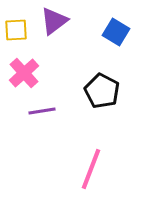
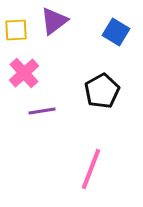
black pentagon: rotated 16 degrees clockwise
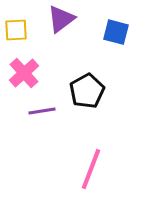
purple triangle: moved 7 px right, 2 px up
blue square: rotated 16 degrees counterclockwise
black pentagon: moved 15 px left
